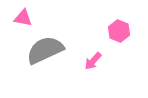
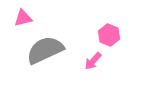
pink triangle: rotated 24 degrees counterclockwise
pink hexagon: moved 10 px left, 4 px down
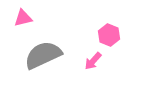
gray semicircle: moved 2 px left, 5 px down
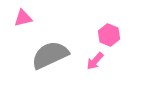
gray semicircle: moved 7 px right
pink arrow: moved 2 px right
